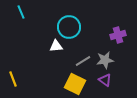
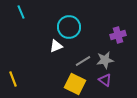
white triangle: rotated 16 degrees counterclockwise
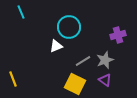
gray star: rotated 12 degrees counterclockwise
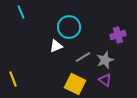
gray line: moved 4 px up
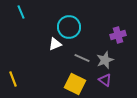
white triangle: moved 1 px left, 2 px up
gray line: moved 1 px left, 1 px down; rotated 56 degrees clockwise
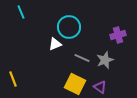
purple triangle: moved 5 px left, 7 px down
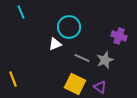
purple cross: moved 1 px right, 1 px down; rotated 35 degrees clockwise
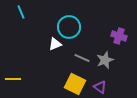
yellow line: rotated 70 degrees counterclockwise
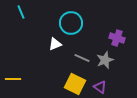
cyan circle: moved 2 px right, 4 px up
purple cross: moved 2 px left, 2 px down
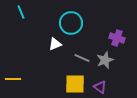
yellow square: rotated 25 degrees counterclockwise
